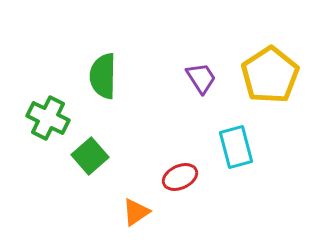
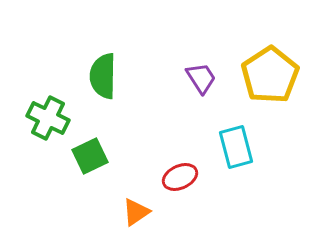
green square: rotated 15 degrees clockwise
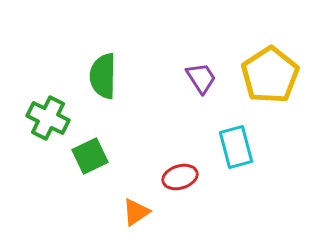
red ellipse: rotated 8 degrees clockwise
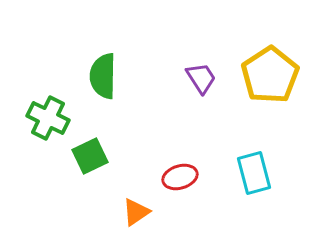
cyan rectangle: moved 18 px right, 26 px down
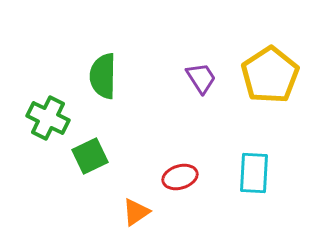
cyan rectangle: rotated 18 degrees clockwise
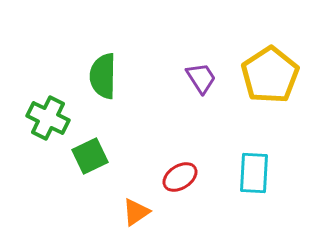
red ellipse: rotated 16 degrees counterclockwise
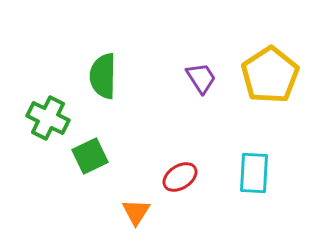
orange triangle: rotated 24 degrees counterclockwise
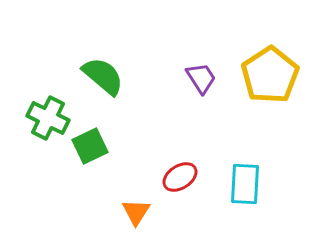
green semicircle: rotated 129 degrees clockwise
green square: moved 10 px up
cyan rectangle: moved 9 px left, 11 px down
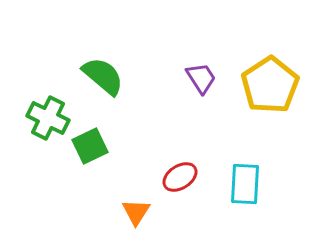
yellow pentagon: moved 10 px down
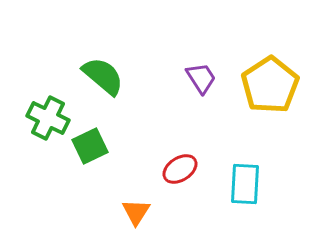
red ellipse: moved 8 px up
